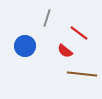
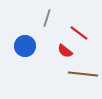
brown line: moved 1 px right
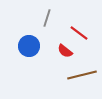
blue circle: moved 4 px right
brown line: moved 1 px left, 1 px down; rotated 20 degrees counterclockwise
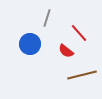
red line: rotated 12 degrees clockwise
blue circle: moved 1 px right, 2 px up
red semicircle: moved 1 px right
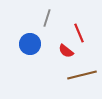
red line: rotated 18 degrees clockwise
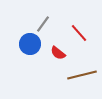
gray line: moved 4 px left, 6 px down; rotated 18 degrees clockwise
red line: rotated 18 degrees counterclockwise
red semicircle: moved 8 px left, 2 px down
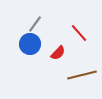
gray line: moved 8 px left
red semicircle: rotated 84 degrees counterclockwise
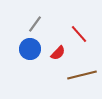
red line: moved 1 px down
blue circle: moved 5 px down
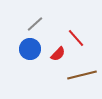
gray line: rotated 12 degrees clockwise
red line: moved 3 px left, 4 px down
red semicircle: moved 1 px down
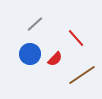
blue circle: moved 5 px down
red semicircle: moved 3 px left, 5 px down
brown line: rotated 20 degrees counterclockwise
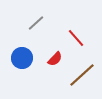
gray line: moved 1 px right, 1 px up
blue circle: moved 8 px left, 4 px down
brown line: rotated 8 degrees counterclockwise
